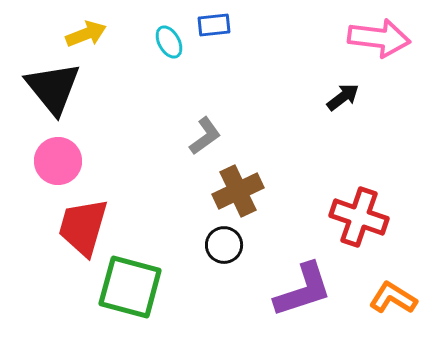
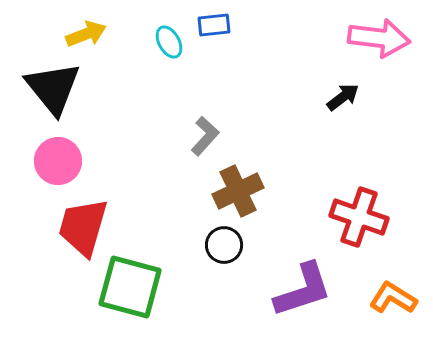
gray L-shape: rotated 12 degrees counterclockwise
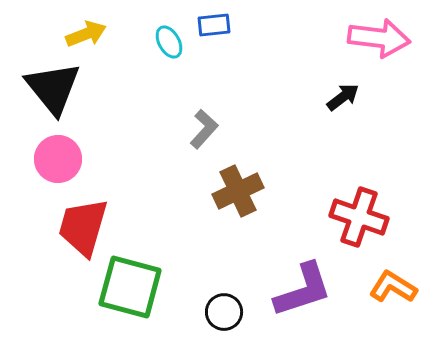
gray L-shape: moved 1 px left, 7 px up
pink circle: moved 2 px up
black circle: moved 67 px down
orange L-shape: moved 11 px up
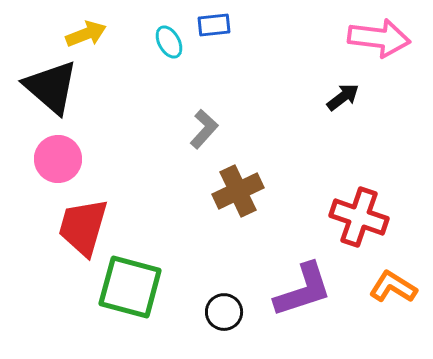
black triangle: moved 2 px left, 1 px up; rotated 10 degrees counterclockwise
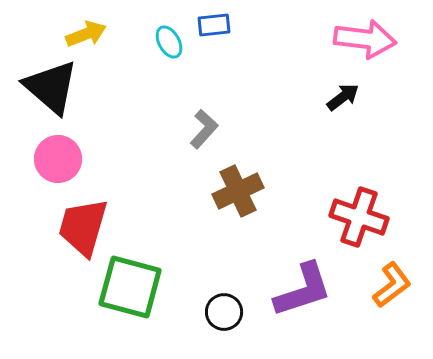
pink arrow: moved 14 px left, 1 px down
orange L-shape: moved 1 px left, 2 px up; rotated 111 degrees clockwise
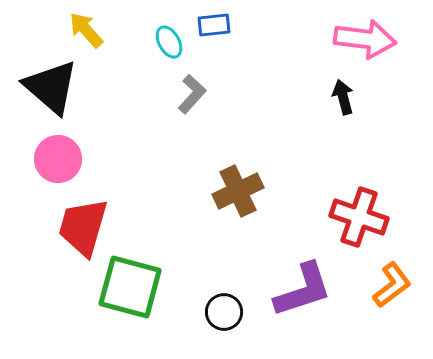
yellow arrow: moved 4 px up; rotated 111 degrees counterclockwise
black arrow: rotated 68 degrees counterclockwise
gray L-shape: moved 12 px left, 35 px up
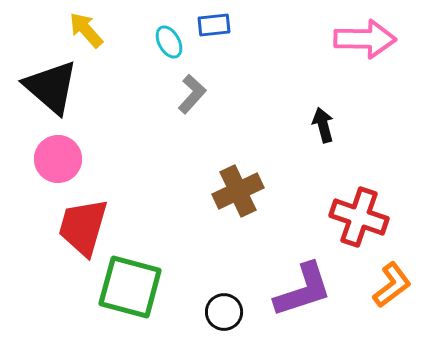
pink arrow: rotated 6 degrees counterclockwise
black arrow: moved 20 px left, 28 px down
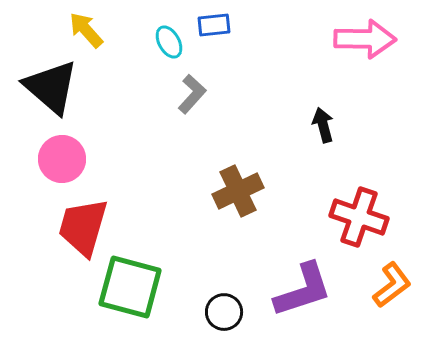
pink circle: moved 4 px right
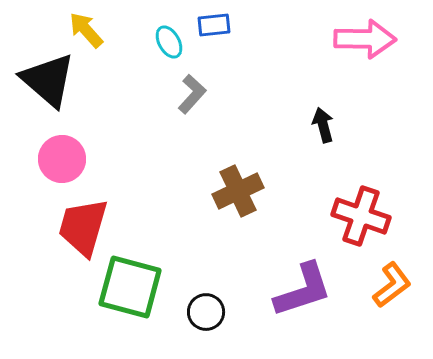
black triangle: moved 3 px left, 7 px up
red cross: moved 2 px right, 1 px up
black circle: moved 18 px left
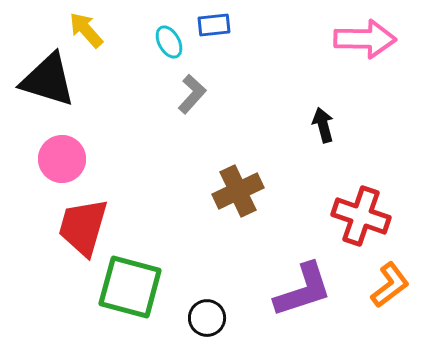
black triangle: rotated 24 degrees counterclockwise
orange L-shape: moved 2 px left
black circle: moved 1 px right, 6 px down
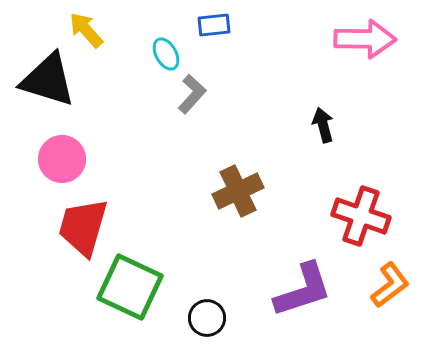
cyan ellipse: moved 3 px left, 12 px down
green square: rotated 10 degrees clockwise
